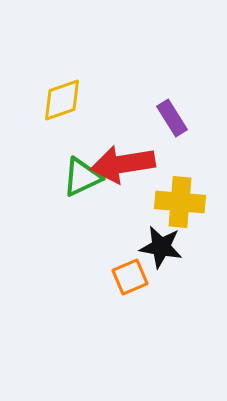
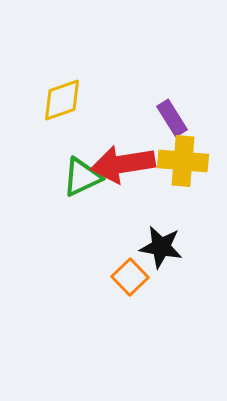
yellow cross: moved 3 px right, 41 px up
orange square: rotated 21 degrees counterclockwise
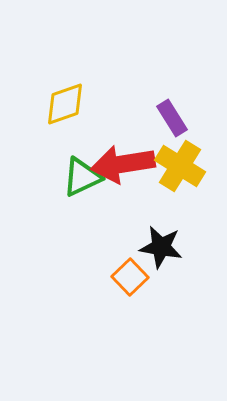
yellow diamond: moved 3 px right, 4 px down
yellow cross: moved 3 px left, 5 px down; rotated 27 degrees clockwise
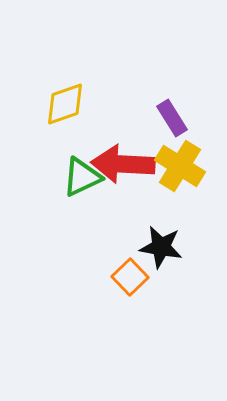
red arrow: rotated 12 degrees clockwise
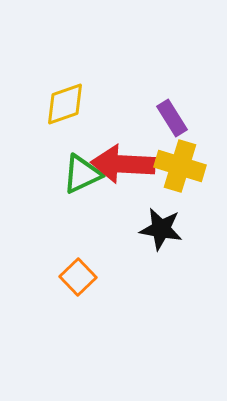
yellow cross: rotated 15 degrees counterclockwise
green triangle: moved 3 px up
black star: moved 18 px up
orange square: moved 52 px left
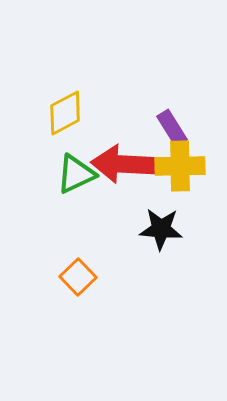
yellow diamond: moved 9 px down; rotated 9 degrees counterclockwise
purple rectangle: moved 10 px down
yellow cross: rotated 18 degrees counterclockwise
green triangle: moved 6 px left
black star: rotated 6 degrees counterclockwise
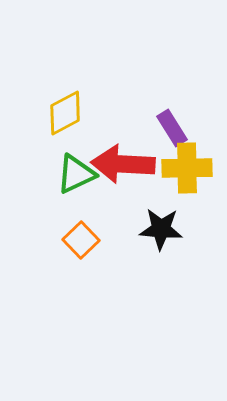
yellow cross: moved 7 px right, 2 px down
orange square: moved 3 px right, 37 px up
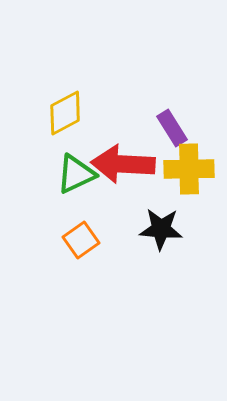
yellow cross: moved 2 px right, 1 px down
orange square: rotated 9 degrees clockwise
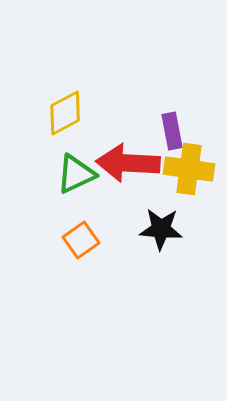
purple rectangle: moved 3 px down; rotated 21 degrees clockwise
red arrow: moved 5 px right, 1 px up
yellow cross: rotated 9 degrees clockwise
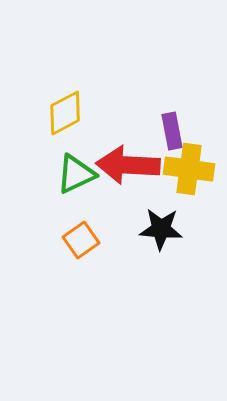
red arrow: moved 2 px down
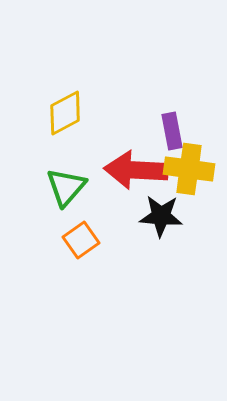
red arrow: moved 8 px right, 5 px down
green triangle: moved 10 px left, 13 px down; rotated 24 degrees counterclockwise
black star: moved 13 px up
